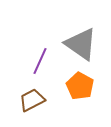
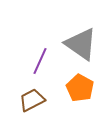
orange pentagon: moved 2 px down
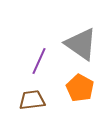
purple line: moved 1 px left
brown trapezoid: rotated 20 degrees clockwise
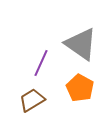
purple line: moved 2 px right, 2 px down
brown trapezoid: rotated 24 degrees counterclockwise
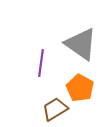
purple line: rotated 16 degrees counterclockwise
brown trapezoid: moved 23 px right, 9 px down
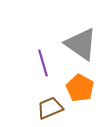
purple line: moved 2 px right; rotated 24 degrees counterclockwise
brown trapezoid: moved 5 px left, 1 px up; rotated 8 degrees clockwise
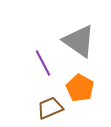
gray triangle: moved 2 px left, 3 px up
purple line: rotated 12 degrees counterclockwise
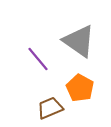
purple line: moved 5 px left, 4 px up; rotated 12 degrees counterclockwise
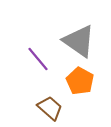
orange pentagon: moved 7 px up
brown trapezoid: rotated 64 degrees clockwise
